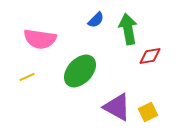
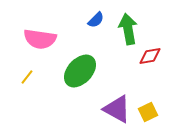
yellow line: rotated 28 degrees counterclockwise
purple triangle: moved 2 px down
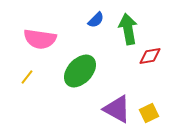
yellow square: moved 1 px right, 1 px down
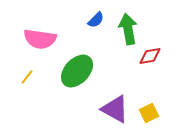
green ellipse: moved 3 px left
purple triangle: moved 2 px left
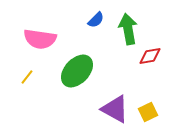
yellow square: moved 1 px left, 1 px up
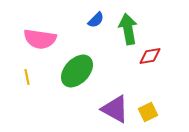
yellow line: rotated 49 degrees counterclockwise
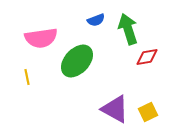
blue semicircle: rotated 24 degrees clockwise
green arrow: rotated 8 degrees counterclockwise
pink semicircle: moved 1 px right, 1 px up; rotated 16 degrees counterclockwise
red diamond: moved 3 px left, 1 px down
green ellipse: moved 10 px up
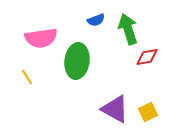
green ellipse: rotated 36 degrees counterclockwise
yellow line: rotated 21 degrees counterclockwise
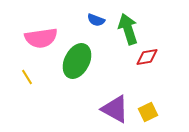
blue semicircle: rotated 42 degrees clockwise
green ellipse: rotated 20 degrees clockwise
